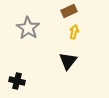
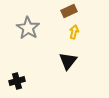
black cross: rotated 28 degrees counterclockwise
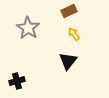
yellow arrow: moved 2 px down; rotated 48 degrees counterclockwise
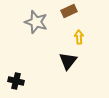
gray star: moved 8 px right, 6 px up; rotated 15 degrees counterclockwise
yellow arrow: moved 5 px right, 3 px down; rotated 32 degrees clockwise
black cross: moved 1 px left; rotated 28 degrees clockwise
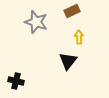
brown rectangle: moved 3 px right
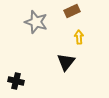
black triangle: moved 2 px left, 1 px down
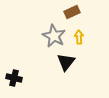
brown rectangle: moved 1 px down
gray star: moved 18 px right, 14 px down; rotated 10 degrees clockwise
black cross: moved 2 px left, 3 px up
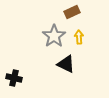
gray star: rotated 10 degrees clockwise
black triangle: moved 2 px down; rotated 42 degrees counterclockwise
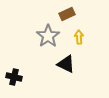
brown rectangle: moved 5 px left, 2 px down
gray star: moved 6 px left
black cross: moved 1 px up
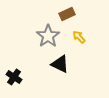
yellow arrow: rotated 40 degrees counterclockwise
black triangle: moved 6 px left
black cross: rotated 21 degrees clockwise
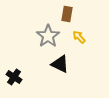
brown rectangle: rotated 56 degrees counterclockwise
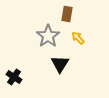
yellow arrow: moved 1 px left, 1 px down
black triangle: rotated 36 degrees clockwise
